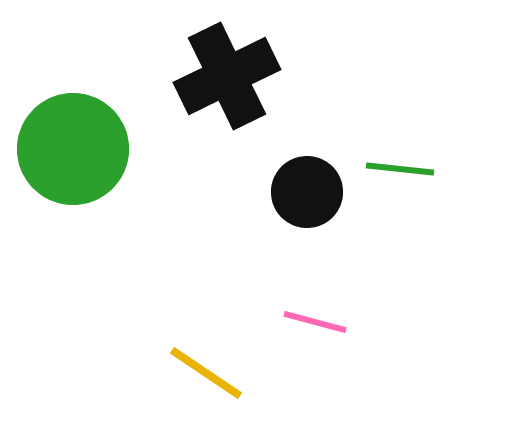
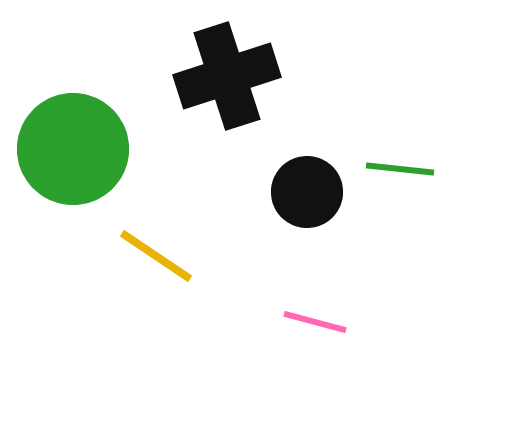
black cross: rotated 8 degrees clockwise
yellow line: moved 50 px left, 117 px up
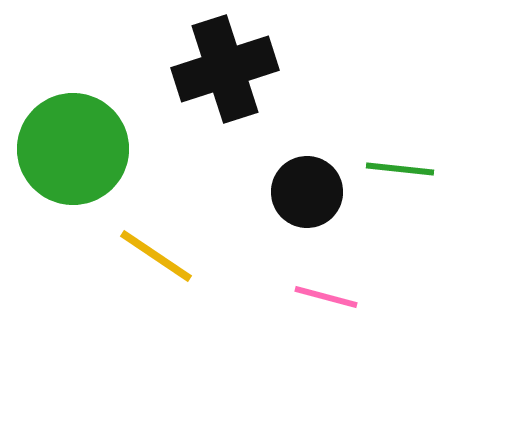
black cross: moved 2 px left, 7 px up
pink line: moved 11 px right, 25 px up
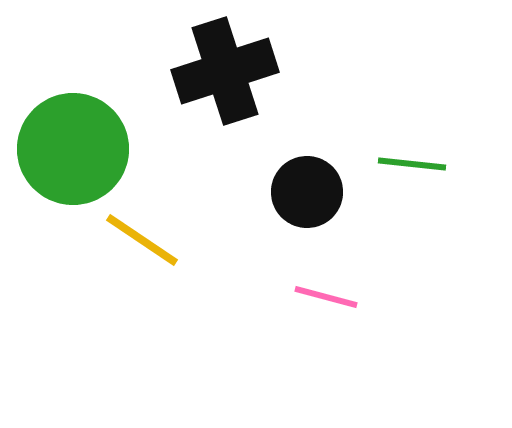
black cross: moved 2 px down
green line: moved 12 px right, 5 px up
yellow line: moved 14 px left, 16 px up
